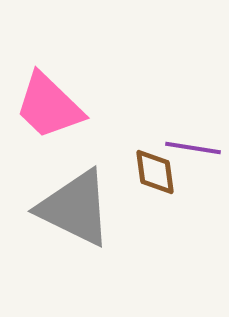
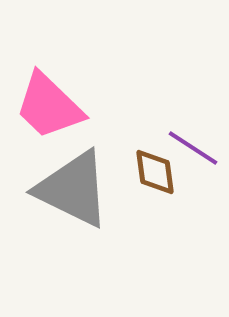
purple line: rotated 24 degrees clockwise
gray triangle: moved 2 px left, 19 px up
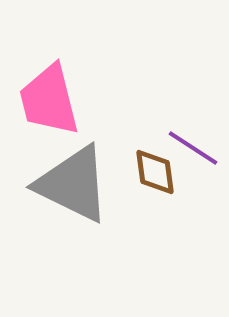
pink trapezoid: moved 6 px up; rotated 32 degrees clockwise
gray triangle: moved 5 px up
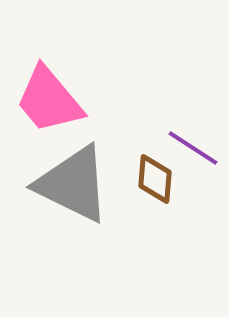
pink trapezoid: rotated 26 degrees counterclockwise
brown diamond: moved 7 px down; rotated 12 degrees clockwise
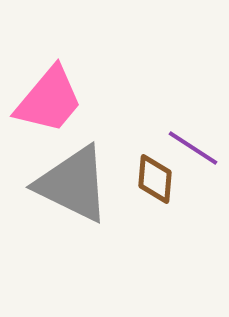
pink trapezoid: rotated 100 degrees counterclockwise
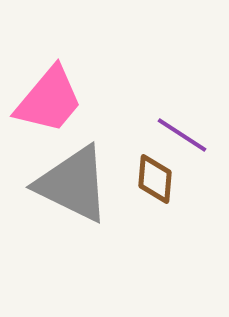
purple line: moved 11 px left, 13 px up
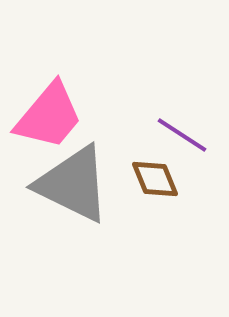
pink trapezoid: moved 16 px down
brown diamond: rotated 27 degrees counterclockwise
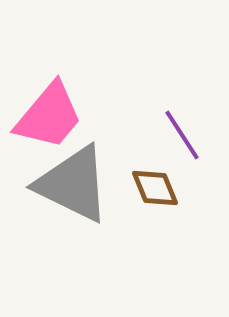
purple line: rotated 24 degrees clockwise
brown diamond: moved 9 px down
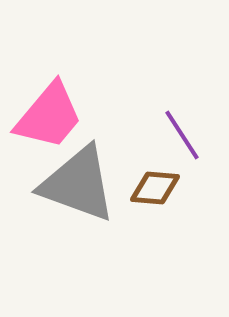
gray triangle: moved 5 px right; rotated 6 degrees counterclockwise
brown diamond: rotated 63 degrees counterclockwise
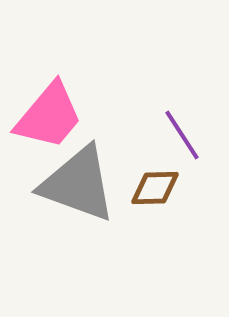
brown diamond: rotated 6 degrees counterclockwise
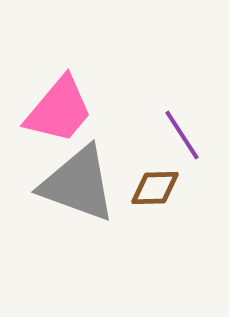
pink trapezoid: moved 10 px right, 6 px up
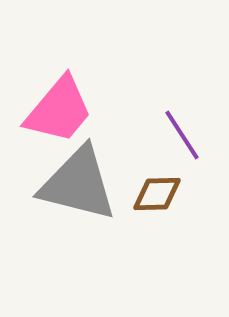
gray triangle: rotated 6 degrees counterclockwise
brown diamond: moved 2 px right, 6 px down
